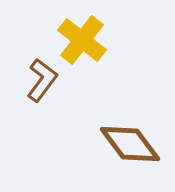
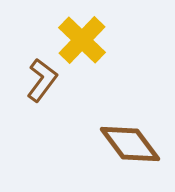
yellow cross: rotated 6 degrees clockwise
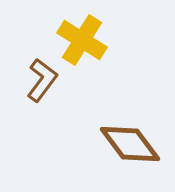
yellow cross: rotated 12 degrees counterclockwise
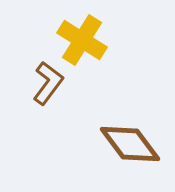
brown L-shape: moved 6 px right, 3 px down
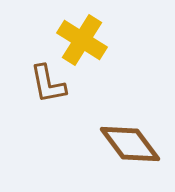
brown L-shape: moved 1 px down; rotated 132 degrees clockwise
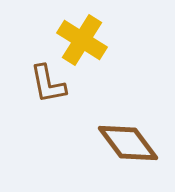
brown diamond: moved 2 px left, 1 px up
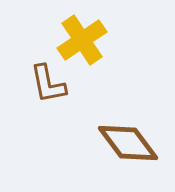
yellow cross: rotated 24 degrees clockwise
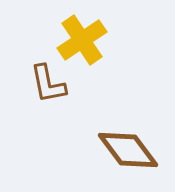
brown diamond: moved 7 px down
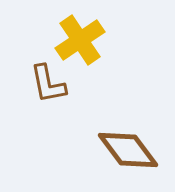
yellow cross: moved 2 px left
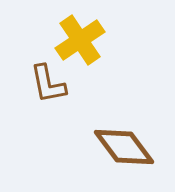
brown diamond: moved 4 px left, 3 px up
